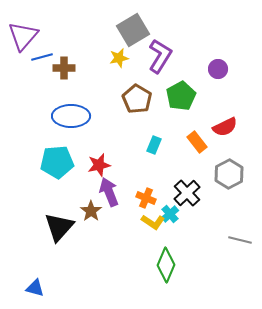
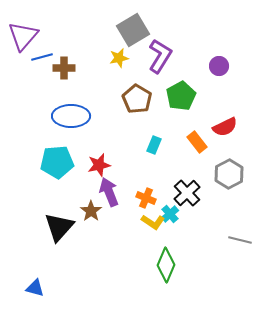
purple circle: moved 1 px right, 3 px up
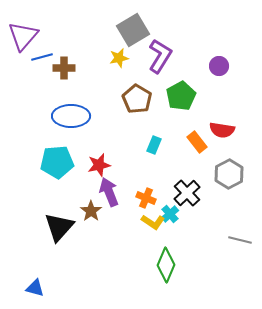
red semicircle: moved 3 px left, 3 px down; rotated 35 degrees clockwise
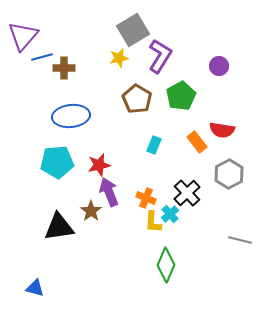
blue ellipse: rotated 6 degrees counterclockwise
yellow L-shape: rotated 60 degrees clockwise
black triangle: rotated 40 degrees clockwise
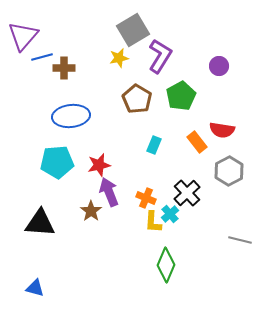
gray hexagon: moved 3 px up
black triangle: moved 19 px left, 4 px up; rotated 12 degrees clockwise
